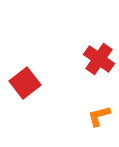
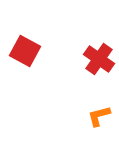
red square: moved 32 px up; rotated 24 degrees counterclockwise
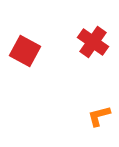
red cross: moved 6 px left, 17 px up
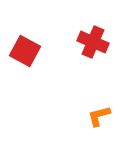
red cross: rotated 12 degrees counterclockwise
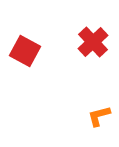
red cross: rotated 24 degrees clockwise
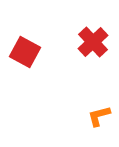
red square: moved 1 px down
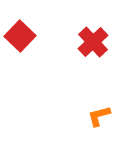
red square: moved 5 px left, 16 px up; rotated 16 degrees clockwise
